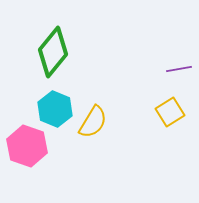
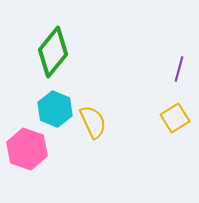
purple line: rotated 65 degrees counterclockwise
yellow square: moved 5 px right, 6 px down
yellow semicircle: rotated 56 degrees counterclockwise
pink hexagon: moved 3 px down
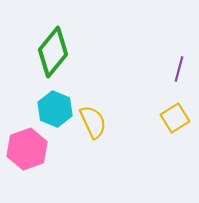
pink hexagon: rotated 21 degrees clockwise
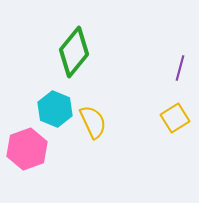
green diamond: moved 21 px right
purple line: moved 1 px right, 1 px up
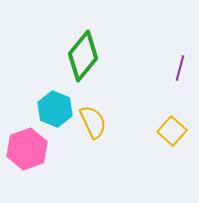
green diamond: moved 9 px right, 4 px down
yellow square: moved 3 px left, 13 px down; rotated 16 degrees counterclockwise
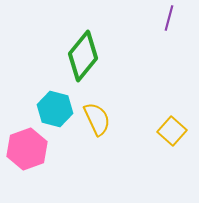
purple line: moved 11 px left, 50 px up
cyan hexagon: rotated 8 degrees counterclockwise
yellow semicircle: moved 4 px right, 3 px up
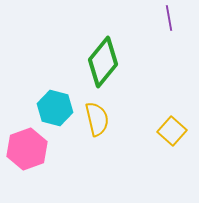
purple line: rotated 25 degrees counterclockwise
green diamond: moved 20 px right, 6 px down
cyan hexagon: moved 1 px up
yellow semicircle: rotated 12 degrees clockwise
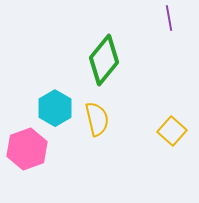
green diamond: moved 1 px right, 2 px up
cyan hexagon: rotated 16 degrees clockwise
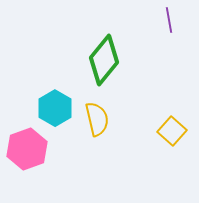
purple line: moved 2 px down
